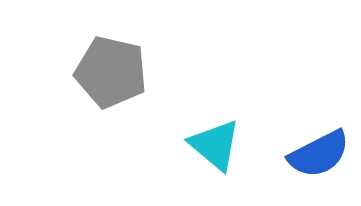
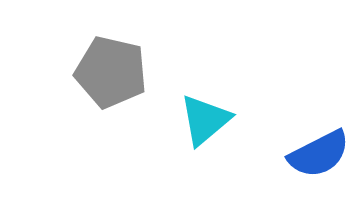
cyan triangle: moved 10 px left, 25 px up; rotated 40 degrees clockwise
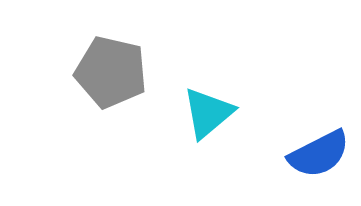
cyan triangle: moved 3 px right, 7 px up
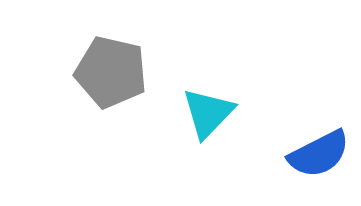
cyan triangle: rotated 6 degrees counterclockwise
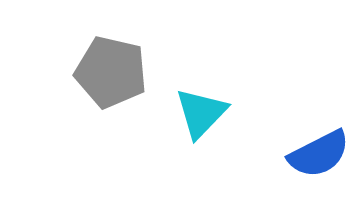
cyan triangle: moved 7 px left
